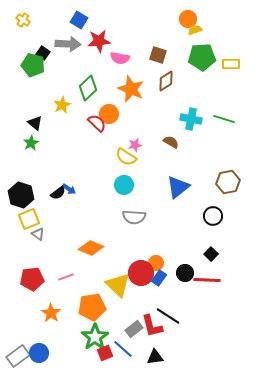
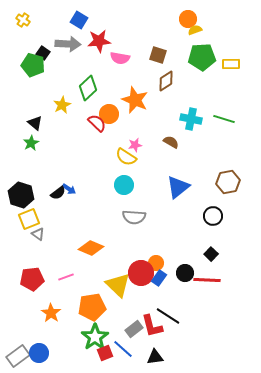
orange star at (131, 89): moved 4 px right, 11 px down
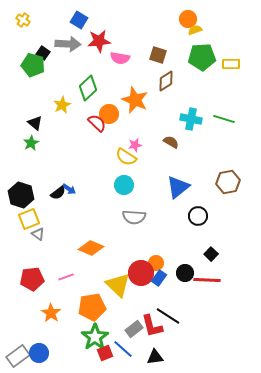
black circle at (213, 216): moved 15 px left
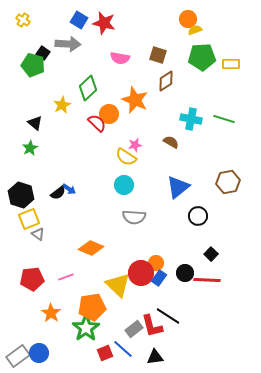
red star at (99, 41): moved 5 px right, 18 px up; rotated 20 degrees clockwise
green star at (31, 143): moved 1 px left, 5 px down
green star at (95, 337): moved 9 px left, 9 px up
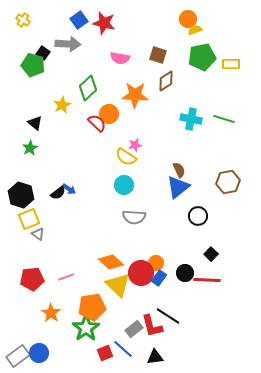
blue square at (79, 20): rotated 24 degrees clockwise
green pentagon at (202, 57): rotated 8 degrees counterclockwise
orange star at (135, 100): moved 5 px up; rotated 20 degrees counterclockwise
brown semicircle at (171, 142): moved 8 px right, 28 px down; rotated 35 degrees clockwise
orange diamond at (91, 248): moved 20 px right, 14 px down; rotated 20 degrees clockwise
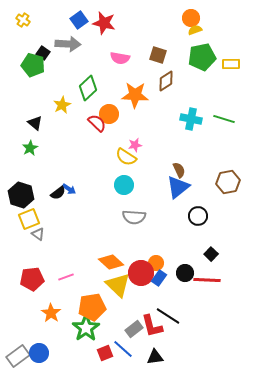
orange circle at (188, 19): moved 3 px right, 1 px up
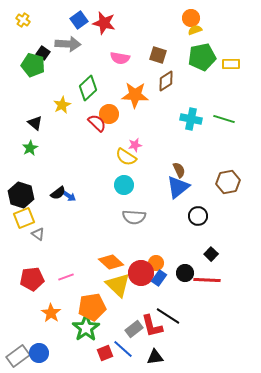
blue arrow at (69, 189): moved 7 px down
yellow square at (29, 219): moved 5 px left, 1 px up
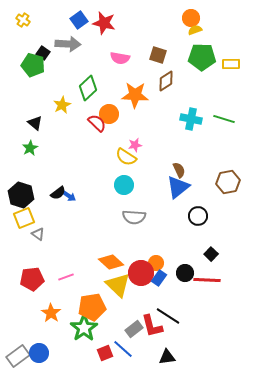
green pentagon at (202, 57): rotated 12 degrees clockwise
green star at (86, 328): moved 2 px left
black triangle at (155, 357): moved 12 px right
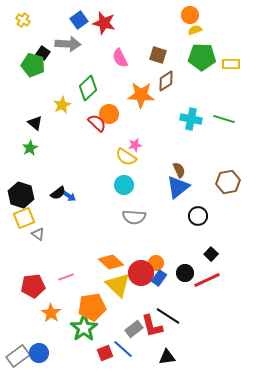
orange circle at (191, 18): moved 1 px left, 3 px up
pink semicircle at (120, 58): rotated 54 degrees clockwise
orange star at (135, 95): moved 6 px right
red pentagon at (32, 279): moved 1 px right, 7 px down
red line at (207, 280): rotated 28 degrees counterclockwise
